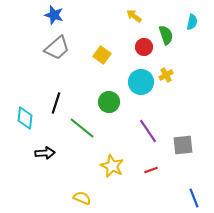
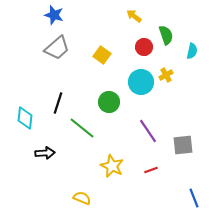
cyan semicircle: moved 29 px down
black line: moved 2 px right
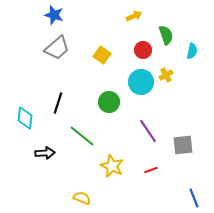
yellow arrow: rotated 119 degrees clockwise
red circle: moved 1 px left, 3 px down
green line: moved 8 px down
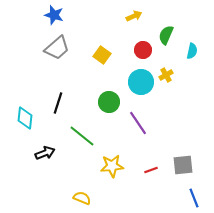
green semicircle: rotated 138 degrees counterclockwise
purple line: moved 10 px left, 8 px up
gray square: moved 20 px down
black arrow: rotated 18 degrees counterclockwise
yellow star: rotated 30 degrees counterclockwise
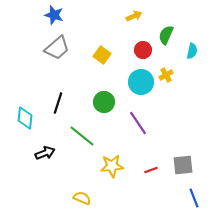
green circle: moved 5 px left
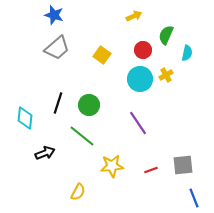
cyan semicircle: moved 5 px left, 2 px down
cyan circle: moved 1 px left, 3 px up
green circle: moved 15 px left, 3 px down
yellow semicircle: moved 4 px left, 6 px up; rotated 96 degrees clockwise
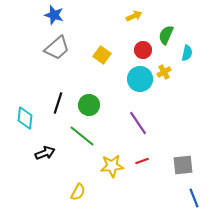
yellow cross: moved 2 px left, 3 px up
red line: moved 9 px left, 9 px up
